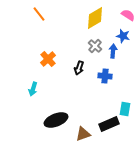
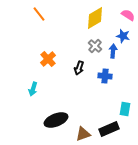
black rectangle: moved 5 px down
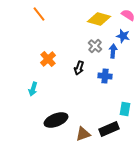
yellow diamond: moved 4 px right, 1 px down; rotated 45 degrees clockwise
